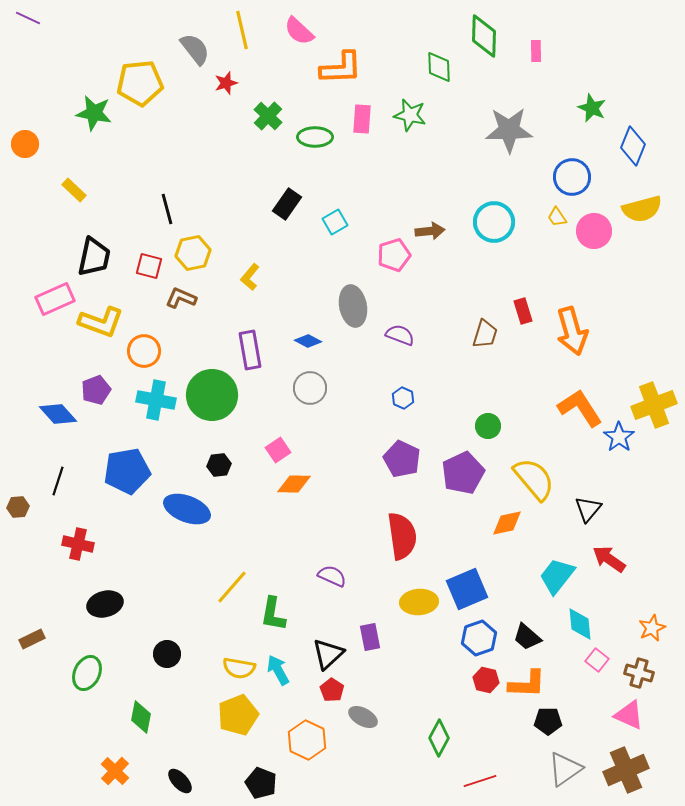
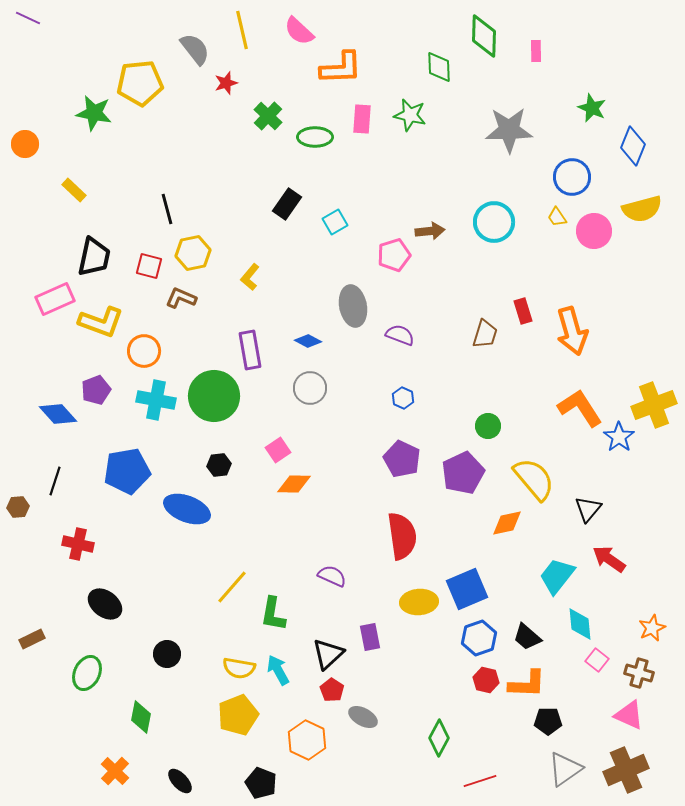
green circle at (212, 395): moved 2 px right, 1 px down
black line at (58, 481): moved 3 px left
black ellipse at (105, 604): rotated 52 degrees clockwise
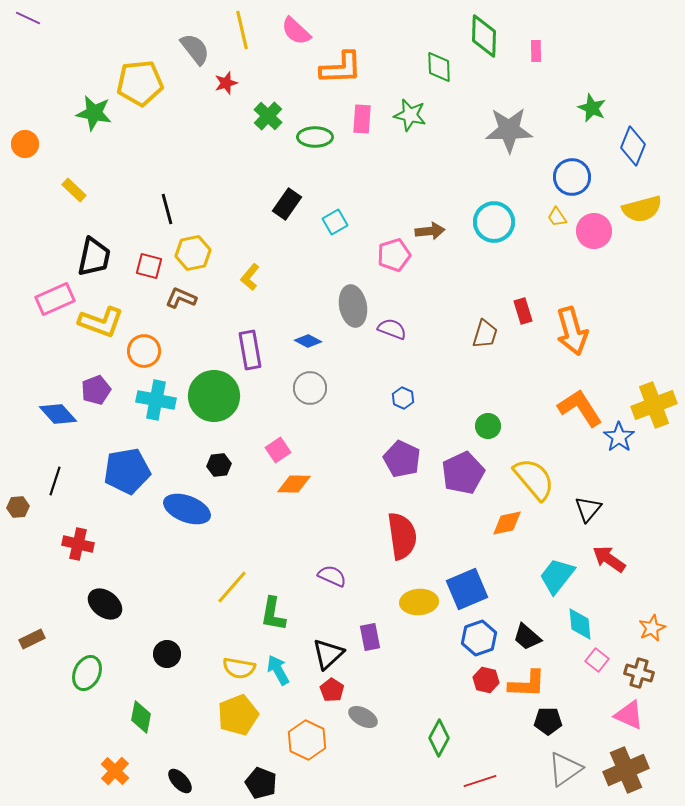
pink semicircle at (299, 31): moved 3 px left
purple semicircle at (400, 335): moved 8 px left, 6 px up
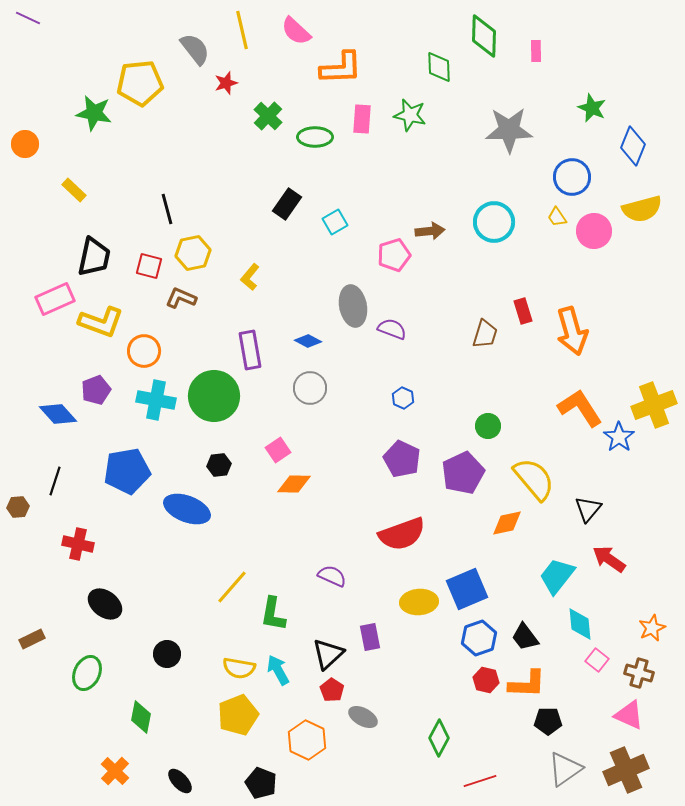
red semicircle at (402, 536): moved 2 px up; rotated 78 degrees clockwise
black trapezoid at (527, 637): moved 2 px left; rotated 12 degrees clockwise
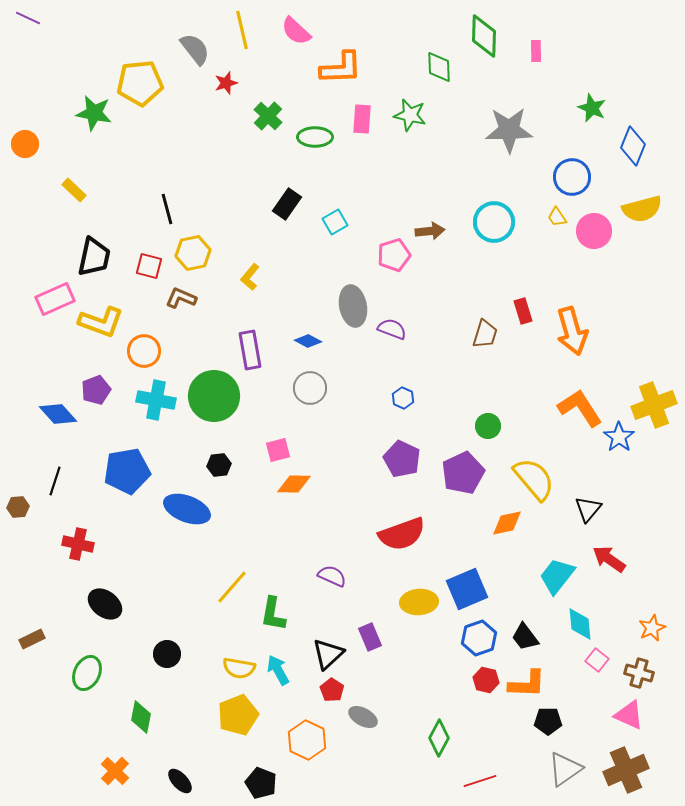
pink square at (278, 450): rotated 20 degrees clockwise
purple rectangle at (370, 637): rotated 12 degrees counterclockwise
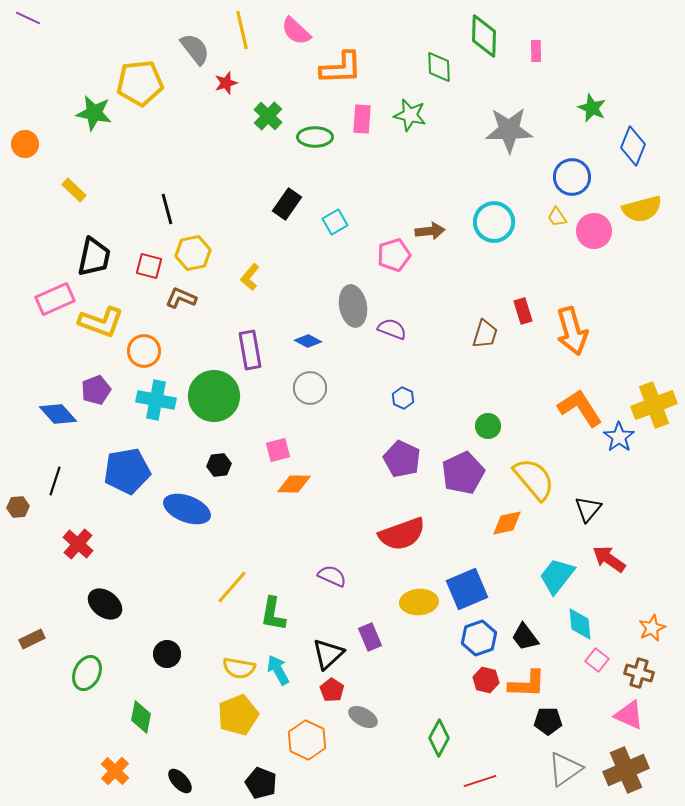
red cross at (78, 544): rotated 28 degrees clockwise
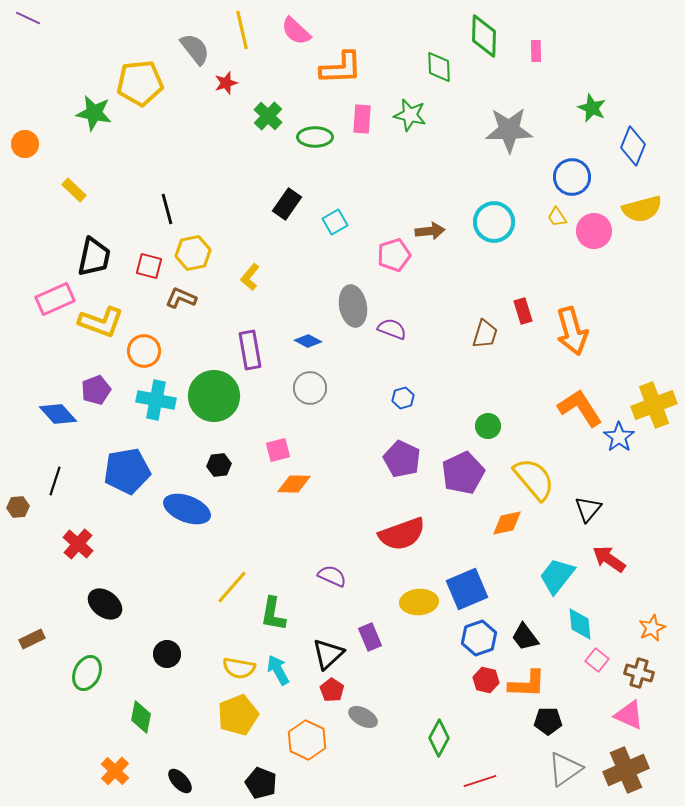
blue hexagon at (403, 398): rotated 20 degrees clockwise
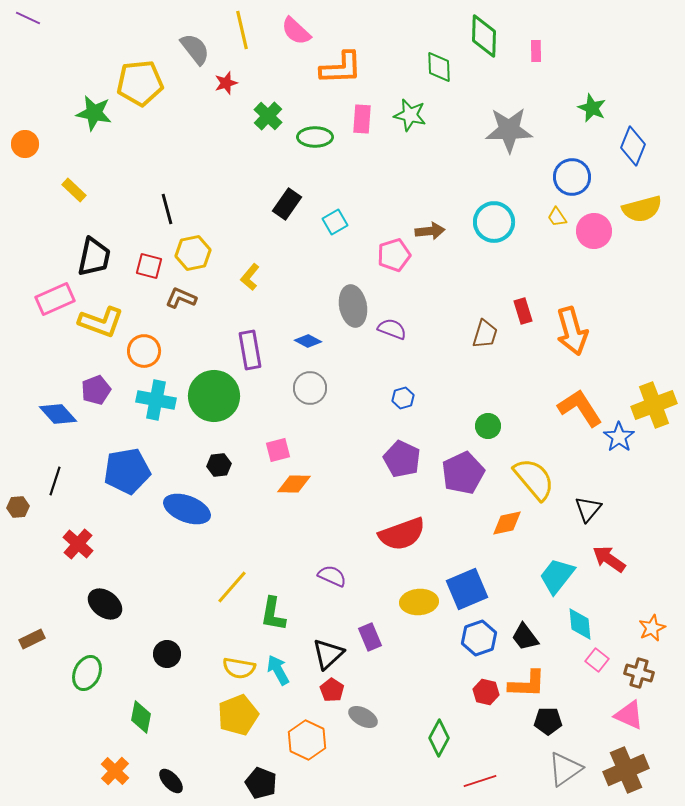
red hexagon at (486, 680): moved 12 px down
black ellipse at (180, 781): moved 9 px left
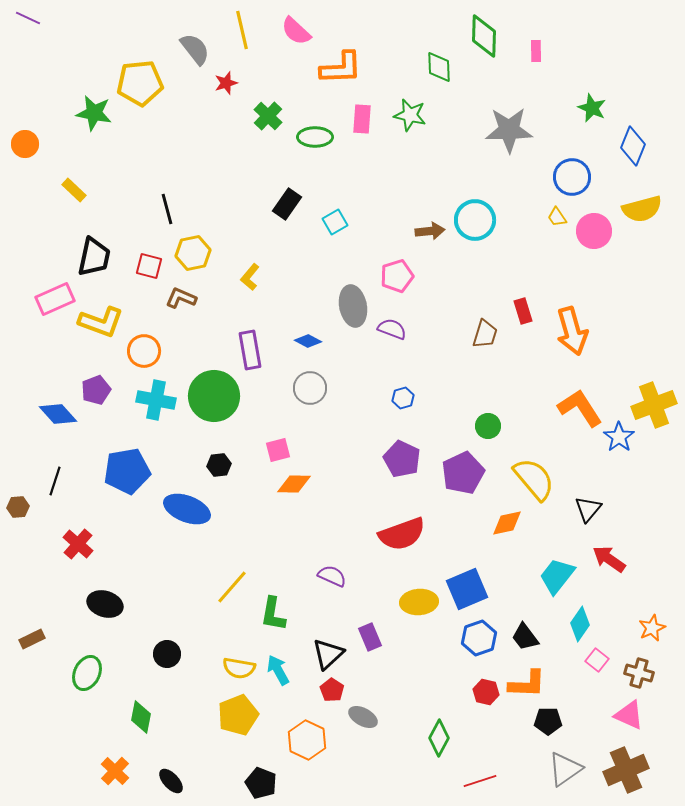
cyan circle at (494, 222): moved 19 px left, 2 px up
pink pentagon at (394, 255): moved 3 px right, 21 px down
black ellipse at (105, 604): rotated 20 degrees counterclockwise
cyan diamond at (580, 624): rotated 40 degrees clockwise
